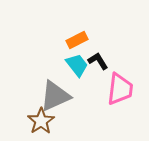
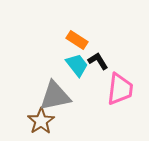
orange rectangle: rotated 60 degrees clockwise
gray triangle: rotated 12 degrees clockwise
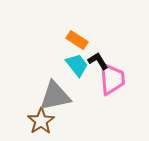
pink trapezoid: moved 8 px left, 10 px up; rotated 12 degrees counterclockwise
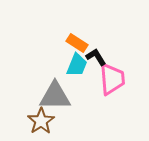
orange rectangle: moved 3 px down
black L-shape: moved 2 px left, 4 px up
cyan trapezoid: rotated 60 degrees clockwise
gray triangle: rotated 12 degrees clockwise
